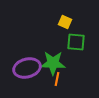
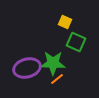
green square: rotated 18 degrees clockwise
orange line: rotated 40 degrees clockwise
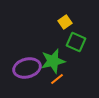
yellow square: rotated 32 degrees clockwise
green star: moved 2 px up; rotated 15 degrees counterclockwise
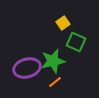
yellow square: moved 2 px left, 1 px down
orange line: moved 2 px left, 3 px down
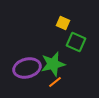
yellow square: rotated 32 degrees counterclockwise
green star: moved 3 px down
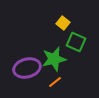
yellow square: rotated 16 degrees clockwise
green star: moved 1 px right, 5 px up
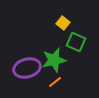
green star: moved 1 px down
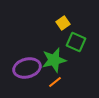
yellow square: rotated 16 degrees clockwise
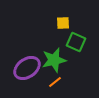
yellow square: rotated 32 degrees clockwise
purple ellipse: rotated 20 degrees counterclockwise
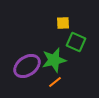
purple ellipse: moved 2 px up
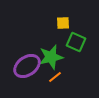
green star: moved 3 px left, 3 px up
orange line: moved 5 px up
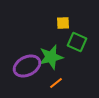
green square: moved 1 px right
purple ellipse: rotated 8 degrees clockwise
orange line: moved 1 px right, 6 px down
